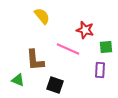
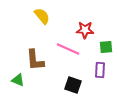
red star: rotated 12 degrees counterclockwise
black square: moved 18 px right
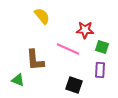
green square: moved 4 px left; rotated 24 degrees clockwise
black square: moved 1 px right
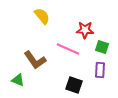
brown L-shape: rotated 30 degrees counterclockwise
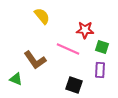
green triangle: moved 2 px left, 1 px up
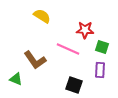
yellow semicircle: rotated 18 degrees counterclockwise
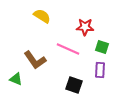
red star: moved 3 px up
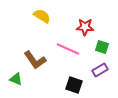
purple rectangle: rotated 56 degrees clockwise
